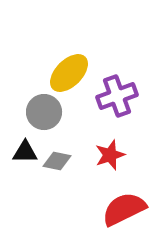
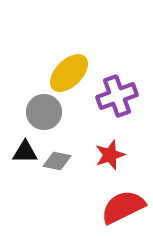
red semicircle: moved 1 px left, 2 px up
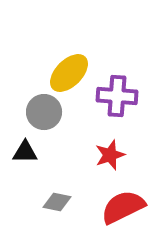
purple cross: rotated 24 degrees clockwise
gray diamond: moved 41 px down
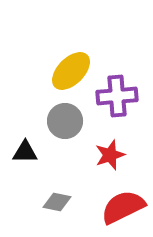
yellow ellipse: moved 2 px right, 2 px up
purple cross: rotated 9 degrees counterclockwise
gray circle: moved 21 px right, 9 px down
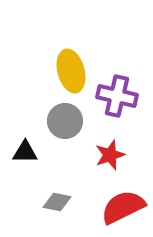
yellow ellipse: rotated 60 degrees counterclockwise
purple cross: rotated 18 degrees clockwise
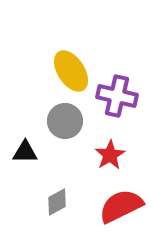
yellow ellipse: rotated 18 degrees counterclockwise
red star: rotated 12 degrees counterclockwise
gray diamond: rotated 40 degrees counterclockwise
red semicircle: moved 2 px left, 1 px up
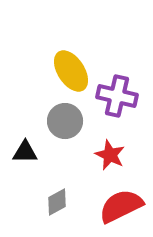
red star: rotated 16 degrees counterclockwise
